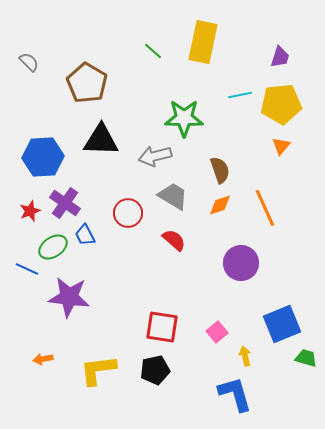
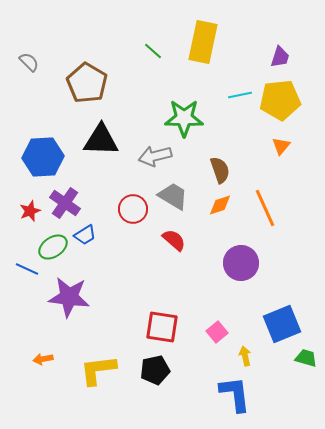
yellow pentagon: moved 1 px left, 4 px up
red circle: moved 5 px right, 4 px up
blue trapezoid: rotated 95 degrees counterclockwise
blue L-shape: rotated 9 degrees clockwise
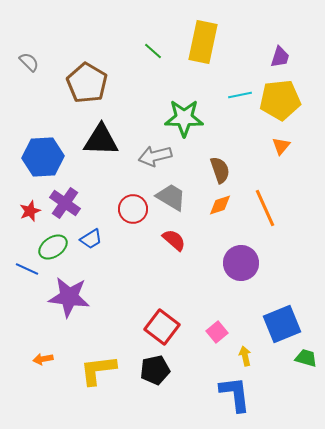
gray trapezoid: moved 2 px left, 1 px down
blue trapezoid: moved 6 px right, 4 px down
red square: rotated 28 degrees clockwise
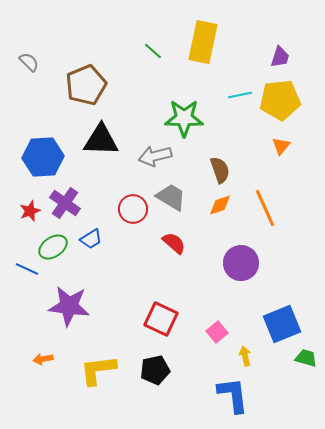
brown pentagon: moved 1 px left, 2 px down; rotated 18 degrees clockwise
red semicircle: moved 3 px down
purple star: moved 9 px down
red square: moved 1 px left, 8 px up; rotated 12 degrees counterclockwise
blue L-shape: moved 2 px left, 1 px down
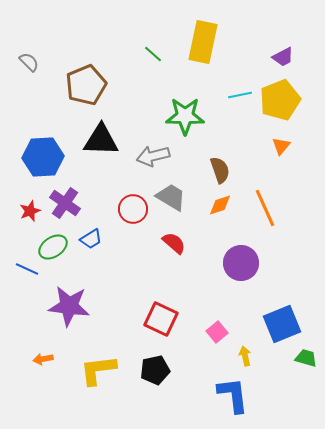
green line: moved 3 px down
purple trapezoid: moved 3 px right; rotated 45 degrees clockwise
yellow pentagon: rotated 15 degrees counterclockwise
green star: moved 1 px right, 2 px up
gray arrow: moved 2 px left
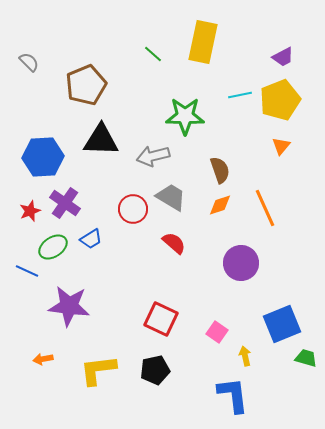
blue line: moved 2 px down
pink square: rotated 15 degrees counterclockwise
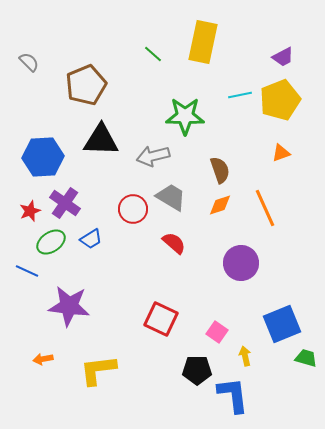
orange triangle: moved 7 px down; rotated 30 degrees clockwise
green ellipse: moved 2 px left, 5 px up
black pentagon: moved 42 px right; rotated 12 degrees clockwise
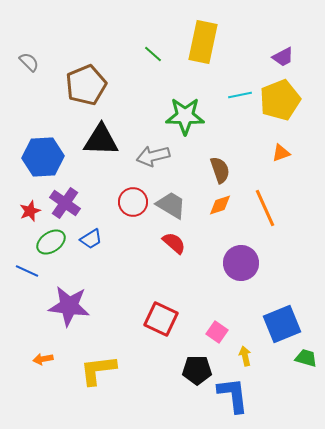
gray trapezoid: moved 8 px down
red circle: moved 7 px up
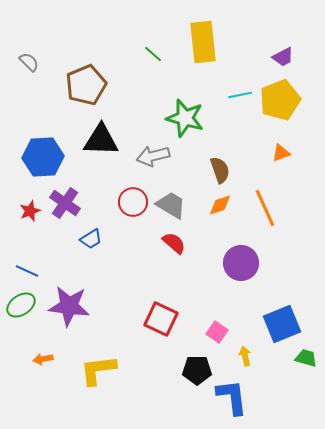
yellow rectangle: rotated 18 degrees counterclockwise
green star: moved 2 px down; rotated 15 degrees clockwise
green ellipse: moved 30 px left, 63 px down
blue L-shape: moved 1 px left, 2 px down
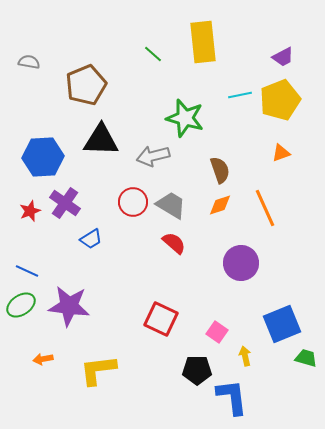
gray semicircle: rotated 35 degrees counterclockwise
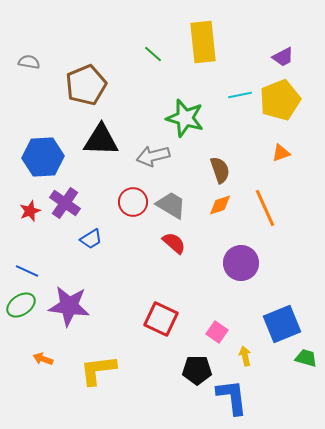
orange arrow: rotated 30 degrees clockwise
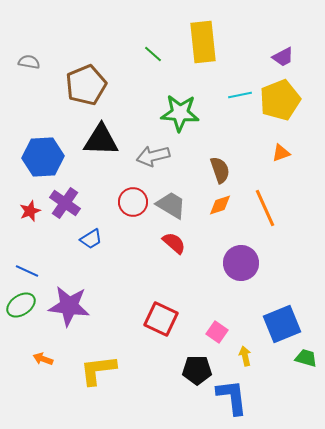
green star: moved 5 px left, 5 px up; rotated 12 degrees counterclockwise
